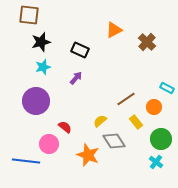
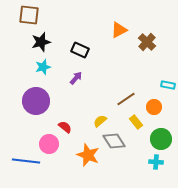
orange triangle: moved 5 px right
cyan rectangle: moved 1 px right, 3 px up; rotated 16 degrees counterclockwise
cyan cross: rotated 32 degrees counterclockwise
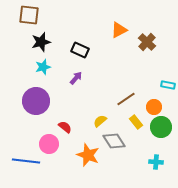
green circle: moved 12 px up
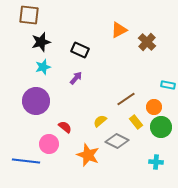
gray diamond: moved 3 px right; rotated 30 degrees counterclockwise
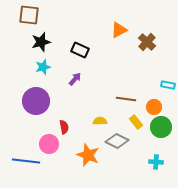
purple arrow: moved 1 px left, 1 px down
brown line: rotated 42 degrees clockwise
yellow semicircle: rotated 40 degrees clockwise
red semicircle: moved 1 px left; rotated 40 degrees clockwise
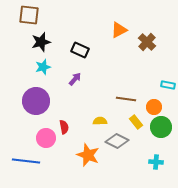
pink circle: moved 3 px left, 6 px up
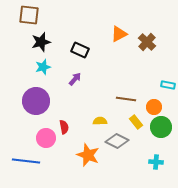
orange triangle: moved 4 px down
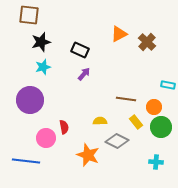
purple arrow: moved 9 px right, 5 px up
purple circle: moved 6 px left, 1 px up
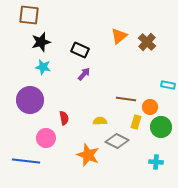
orange triangle: moved 2 px down; rotated 12 degrees counterclockwise
cyan star: rotated 28 degrees clockwise
orange circle: moved 4 px left
yellow rectangle: rotated 56 degrees clockwise
red semicircle: moved 9 px up
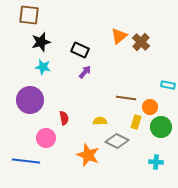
brown cross: moved 6 px left
purple arrow: moved 1 px right, 2 px up
brown line: moved 1 px up
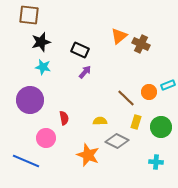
brown cross: moved 2 px down; rotated 18 degrees counterclockwise
cyan rectangle: rotated 32 degrees counterclockwise
brown line: rotated 36 degrees clockwise
orange circle: moved 1 px left, 15 px up
blue line: rotated 16 degrees clockwise
